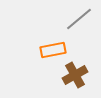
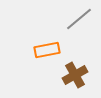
orange rectangle: moved 6 px left
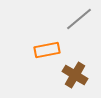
brown cross: rotated 30 degrees counterclockwise
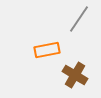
gray line: rotated 16 degrees counterclockwise
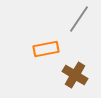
orange rectangle: moved 1 px left, 1 px up
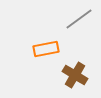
gray line: rotated 20 degrees clockwise
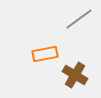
orange rectangle: moved 1 px left, 5 px down
